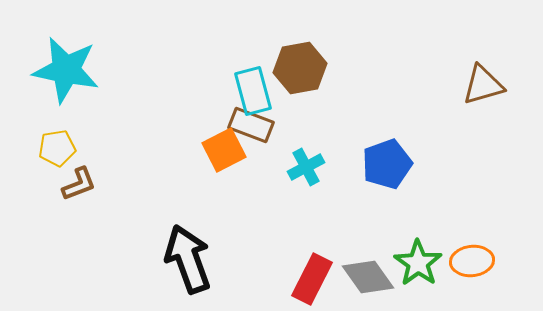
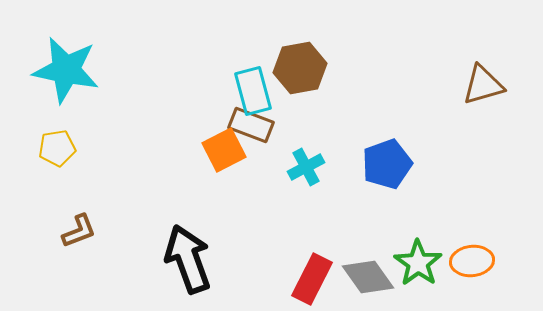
brown L-shape: moved 47 px down
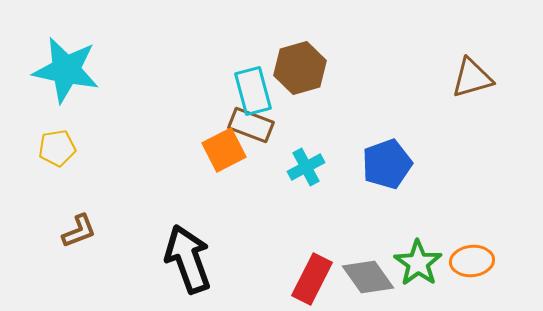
brown hexagon: rotated 6 degrees counterclockwise
brown triangle: moved 11 px left, 7 px up
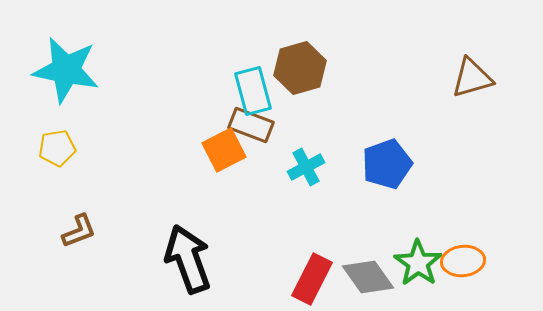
orange ellipse: moved 9 px left
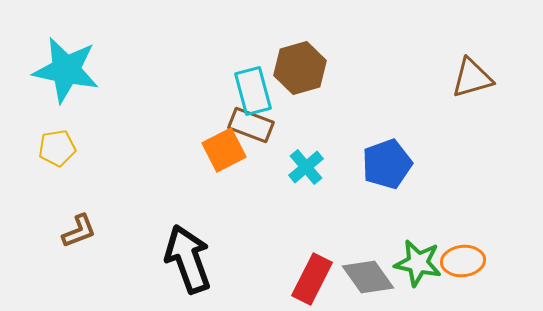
cyan cross: rotated 12 degrees counterclockwise
green star: rotated 24 degrees counterclockwise
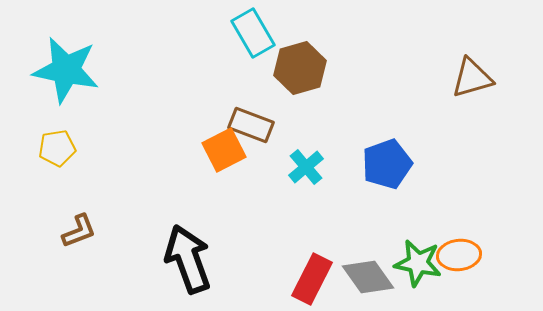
cyan rectangle: moved 58 px up; rotated 15 degrees counterclockwise
orange ellipse: moved 4 px left, 6 px up
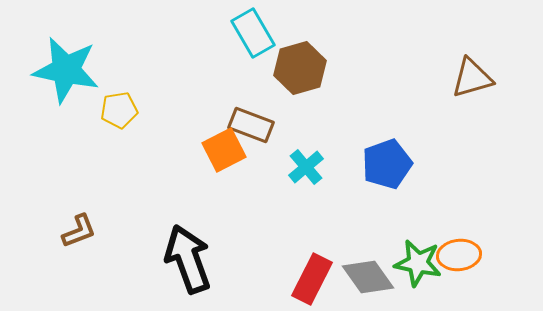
yellow pentagon: moved 62 px right, 38 px up
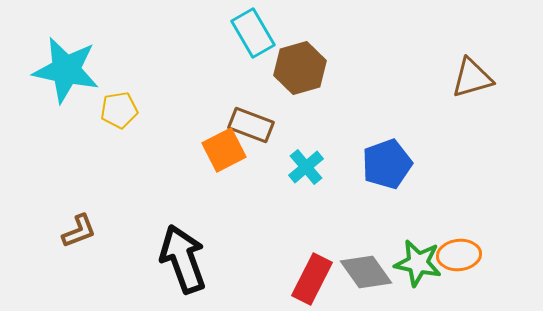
black arrow: moved 5 px left
gray diamond: moved 2 px left, 5 px up
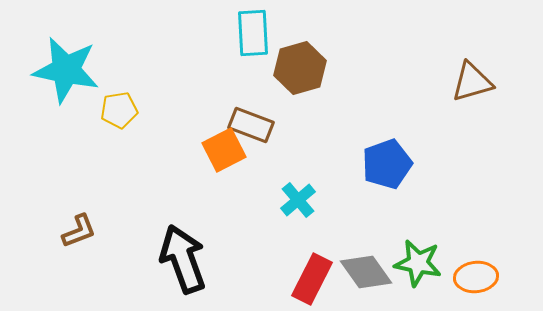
cyan rectangle: rotated 27 degrees clockwise
brown triangle: moved 4 px down
cyan cross: moved 8 px left, 33 px down
orange ellipse: moved 17 px right, 22 px down
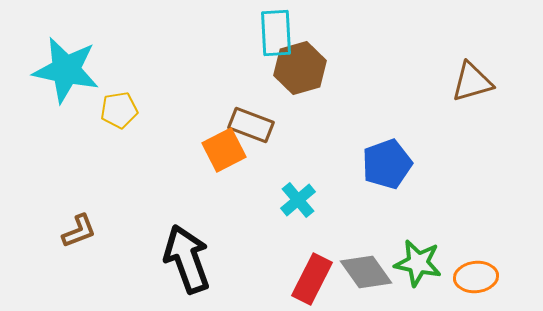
cyan rectangle: moved 23 px right
black arrow: moved 4 px right
